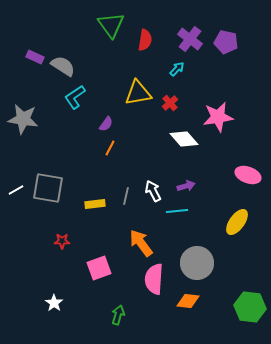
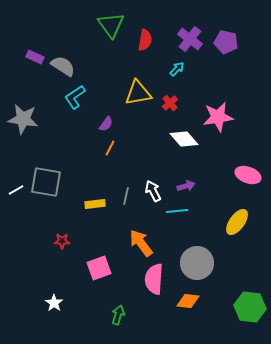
gray square: moved 2 px left, 6 px up
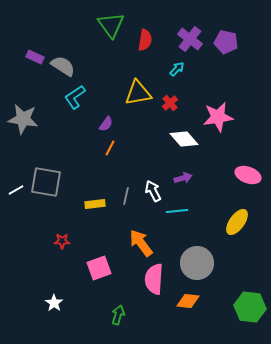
purple arrow: moved 3 px left, 8 px up
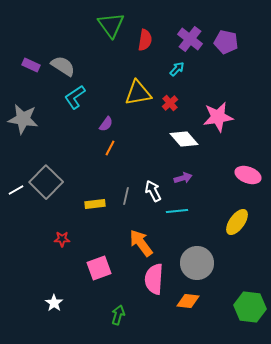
purple rectangle: moved 4 px left, 8 px down
gray square: rotated 36 degrees clockwise
red star: moved 2 px up
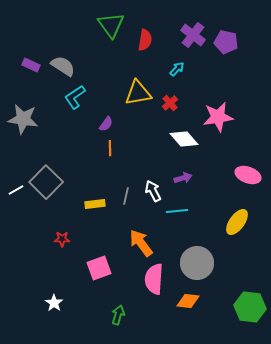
purple cross: moved 3 px right, 4 px up
orange line: rotated 28 degrees counterclockwise
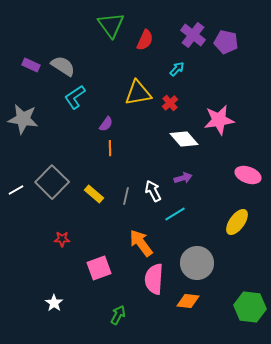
red semicircle: rotated 15 degrees clockwise
pink star: moved 1 px right, 3 px down
gray square: moved 6 px right
yellow rectangle: moved 1 px left, 10 px up; rotated 48 degrees clockwise
cyan line: moved 2 px left, 3 px down; rotated 25 degrees counterclockwise
green arrow: rotated 12 degrees clockwise
